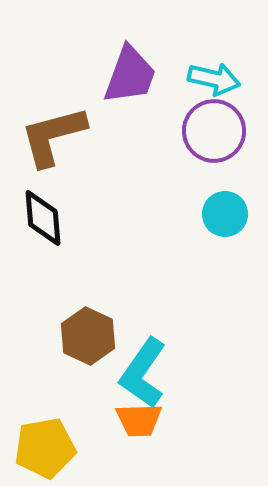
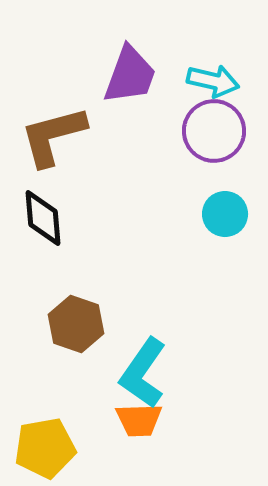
cyan arrow: moved 1 px left, 2 px down
brown hexagon: moved 12 px left, 12 px up; rotated 6 degrees counterclockwise
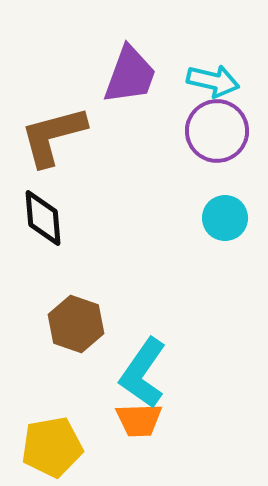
purple circle: moved 3 px right
cyan circle: moved 4 px down
yellow pentagon: moved 7 px right, 1 px up
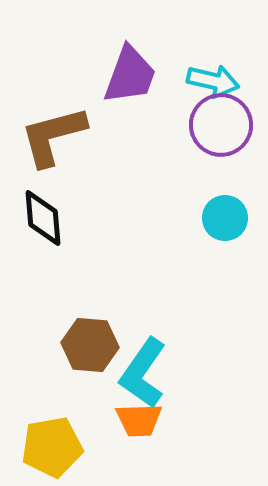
purple circle: moved 4 px right, 6 px up
brown hexagon: moved 14 px right, 21 px down; rotated 14 degrees counterclockwise
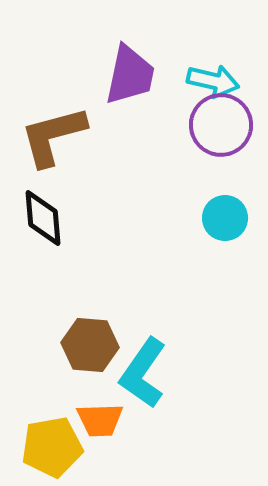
purple trapezoid: rotated 8 degrees counterclockwise
orange trapezoid: moved 39 px left
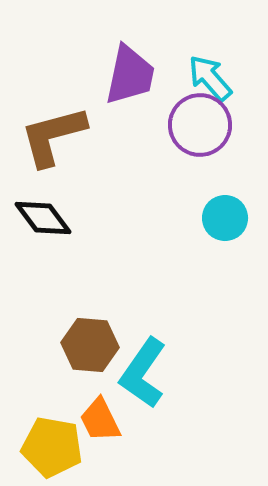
cyan arrow: moved 3 px left, 3 px up; rotated 144 degrees counterclockwise
purple circle: moved 21 px left
black diamond: rotated 32 degrees counterclockwise
orange trapezoid: rotated 66 degrees clockwise
yellow pentagon: rotated 20 degrees clockwise
